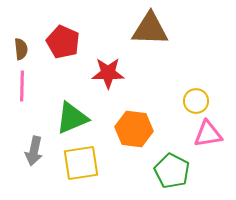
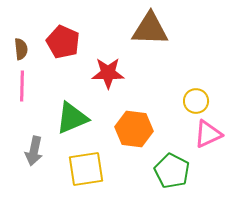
pink triangle: rotated 16 degrees counterclockwise
yellow square: moved 5 px right, 6 px down
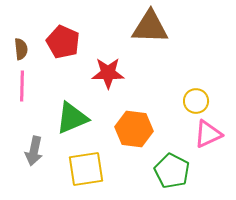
brown triangle: moved 2 px up
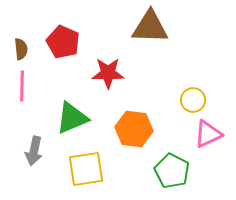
yellow circle: moved 3 px left, 1 px up
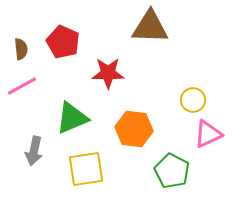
pink line: rotated 60 degrees clockwise
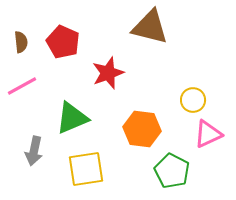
brown triangle: rotated 12 degrees clockwise
brown semicircle: moved 7 px up
red star: rotated 20 degrees counterclockwise
orange hexagon: moved 8 px right
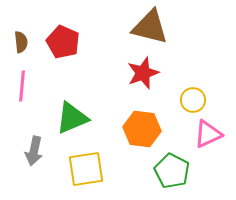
red star: moved 35 px right
pink line: rotated 56 degrees counterclockwise
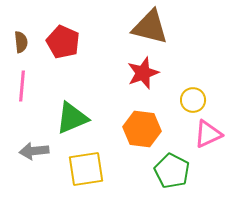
gray arrow: rotated 72 degrees clockwise
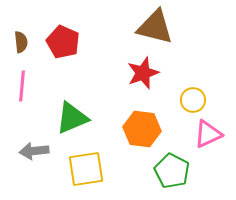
brown triangle: moved 5 px right
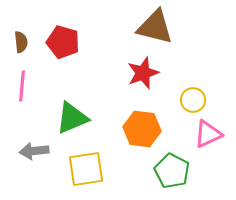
red pentagon: rotated 8 degrees counterclockwise
